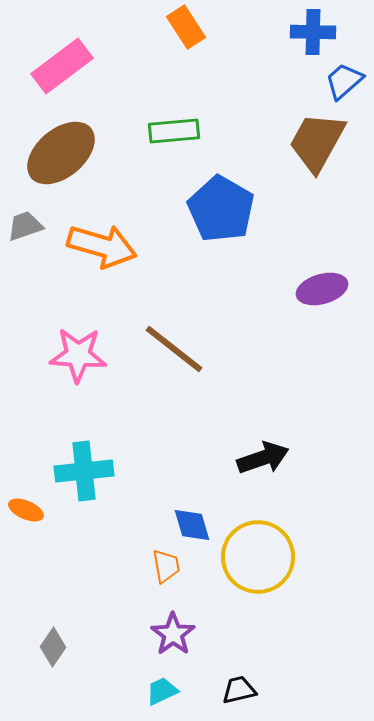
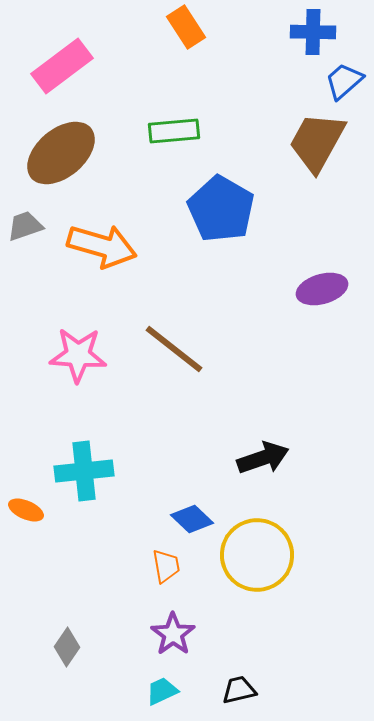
blue diamond: moved 6 px up; rotated 30 degrees counterclockwise
yellow circle: moved 1 px left, 2 px up
gray diamond: moved 14 px right
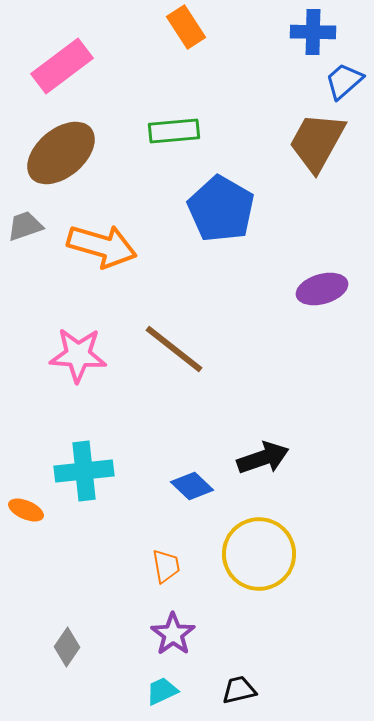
blue diamond: moved 33 px up
yellow circle: moved 2 px right, 1 px up
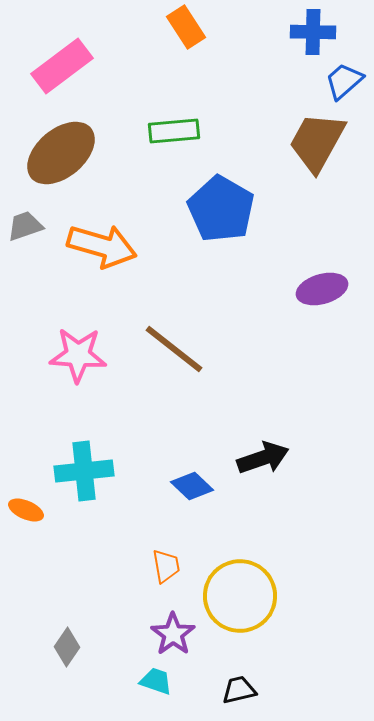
yellow circle: moved 19 px left, 42 px down
cyan trapezoid: moved 6 px left, 10 px up; rotated 44 degrees clockwise
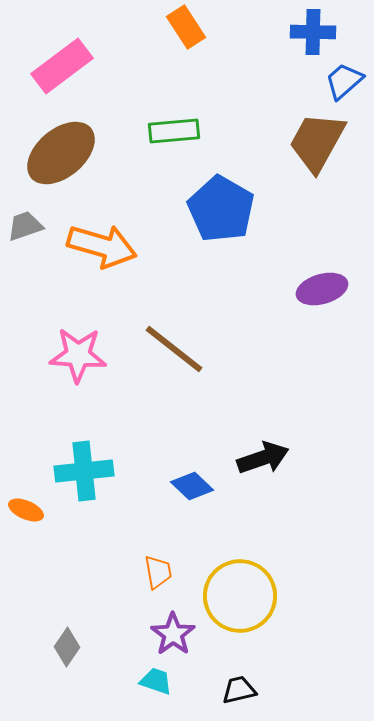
orange trapezoid: moved 8 px left, 6 px down
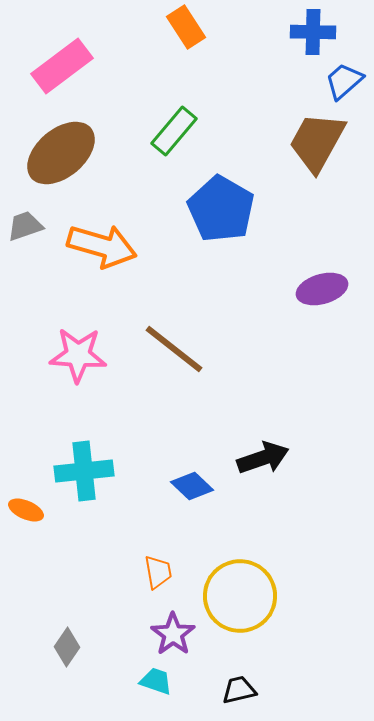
green rectangle: rotated 45 degrees counterclockwise
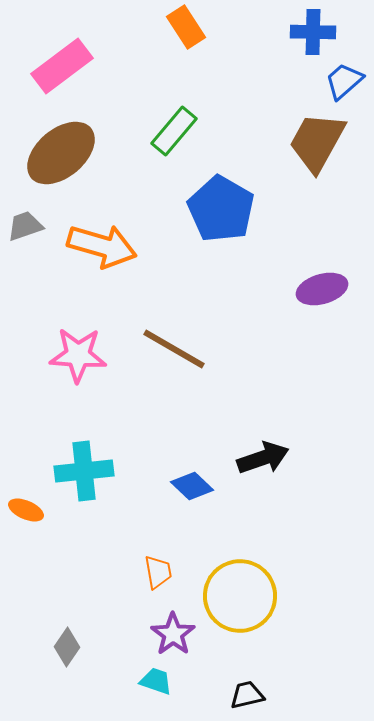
brown line: rotated 8 degrees counterclockwise
black trapezoid: moved 8 px right, 5 px down
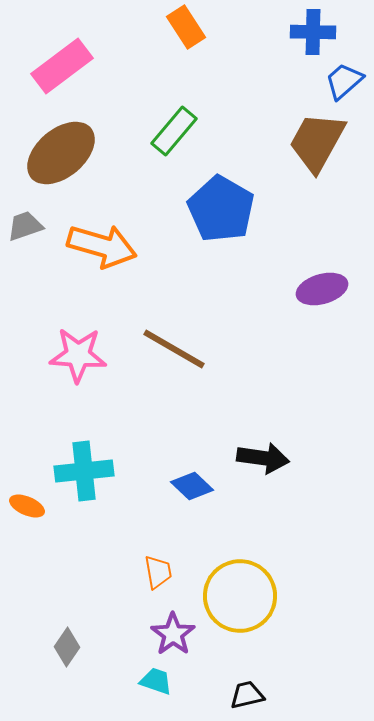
black arrow: rotated 27 degrees clockwise
orange ellipse: moved 1 px right, 4 px up
